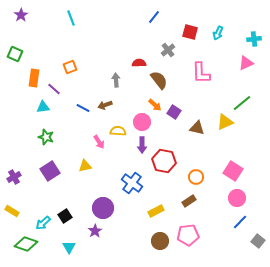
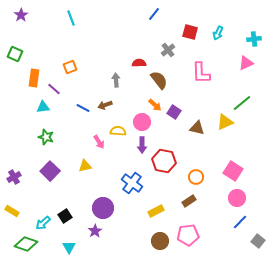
blue line at (154, 17): moved 3 px up
purple square at (50, 171): rotated 12 degrees counterclockwise
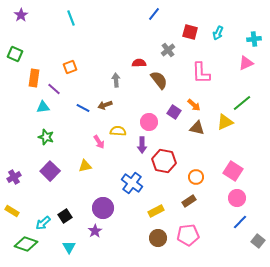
orange arrow at (155, 105): moved 39 px right
pink circle at (142, 122): moved 7 px right
brown circle at (160, 241): moved 2 px left, 3 px up
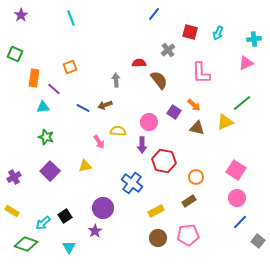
pink square at (233, 171): moved 3 px right, 1 px up
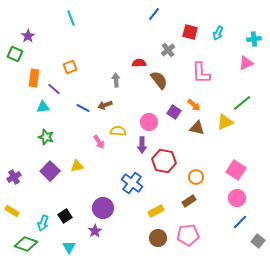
purple star at (21, 15): moved 7 px right, 21 px down
yellow triangle at (85, 166): moved 8 px left
cyan arrow at (43, 223): rotated 28 degrees counterclockwise
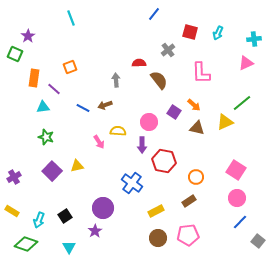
purple square at (50, 171): moved 2 px right
cyan arrow at (43, 223): moved 4 px left, 3 px up
